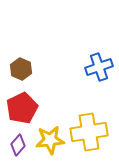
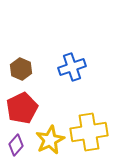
blue cross: moved 27 px left
yellow star: rotated 20 degrees counterclockwise
purple diamond: moved 2 px left
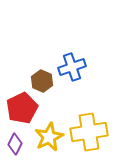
brown hexagon: moved 21 px right, 12 px down
yellow star: moved 1 px left, 3 px up
purple diamond: moved 1 px left, 1 px up; rotated 15 degrees counterclockwise
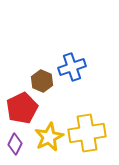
yellow cross: moved 2 px left, 1 px down
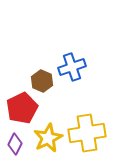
yellow star: moved 1 px left, 1 px down
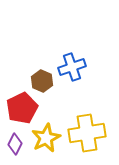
yellow star: moved 2 px left
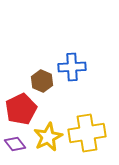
blue cross: rotated 16 degrees clockwise
red pentagon: moved 1 px left, 1 px down
yellow star: moved 2 px right, 1 px up
purple diamond: rotated 65 degrees counterclockwise
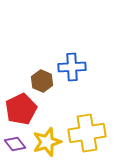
yellow star: moved 1 px left, 5 px down; rotated 8 degrees clockwise
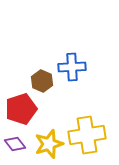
red pentagon: rotated 8 degrees clockwise
yellow cross: moved 2 px down
yellow star: moved 2 px right, 2 px down
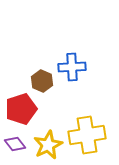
yellow star: moved 1 px left, 1 px down; rotated 8 degrees counterclockwise
